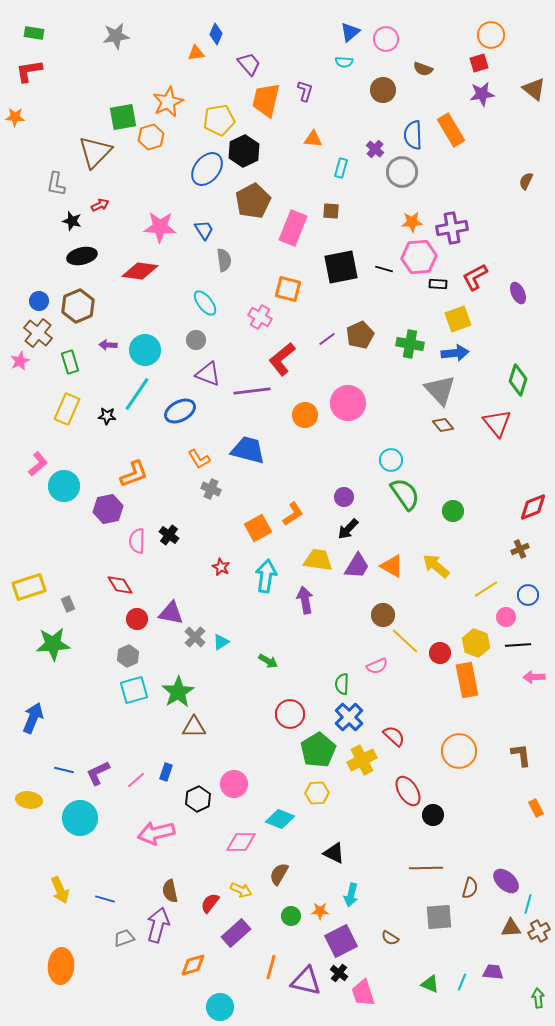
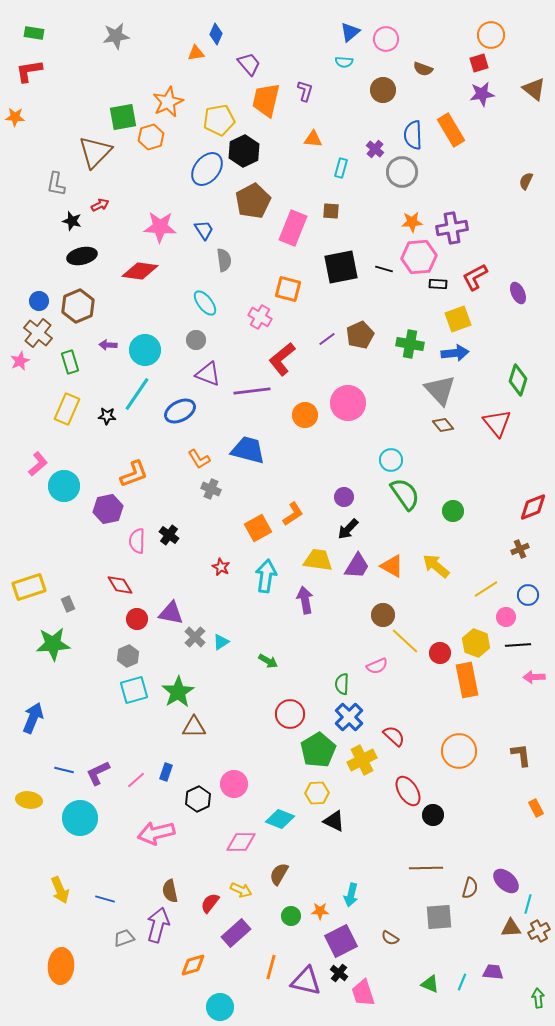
black triangle at (334, 853): moved 32 px up
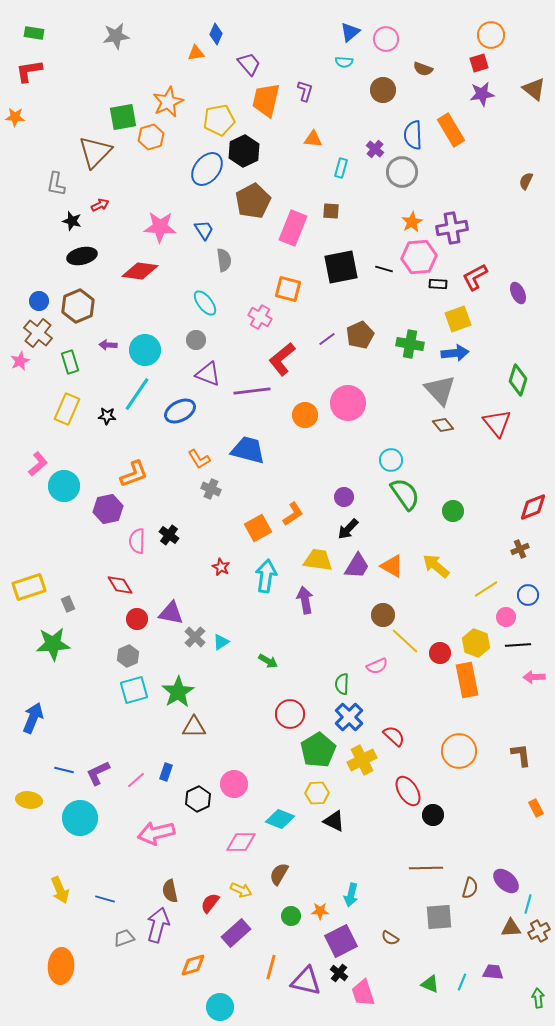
orange star at (412, 222): rotated 25 degrees counterclockwise
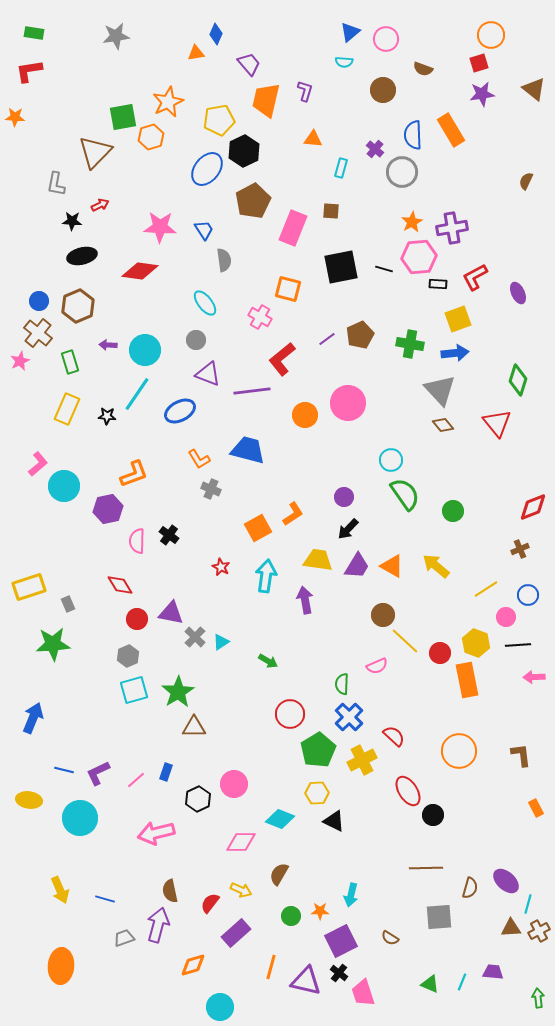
black star at (72, 221): rotated 12 degrees counterclockwise
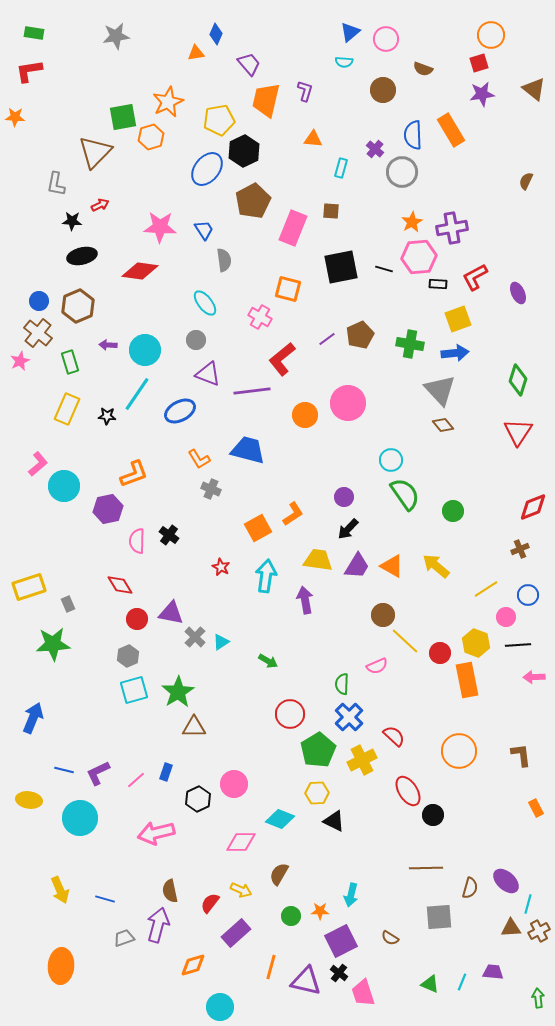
red triangle at (497, 423): moved 21 px right, 9 px down; rotated 12 degrees clockwise
